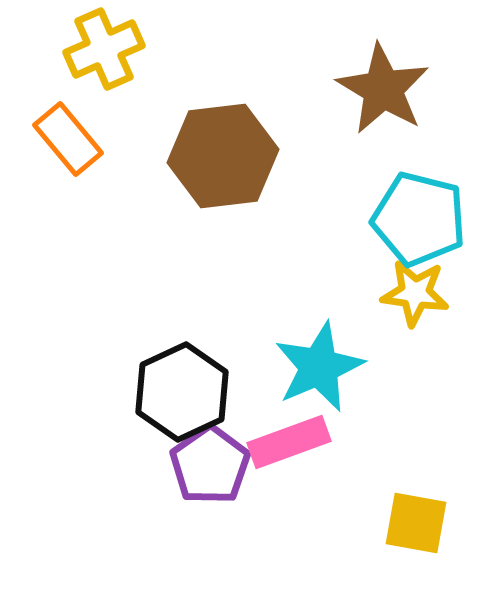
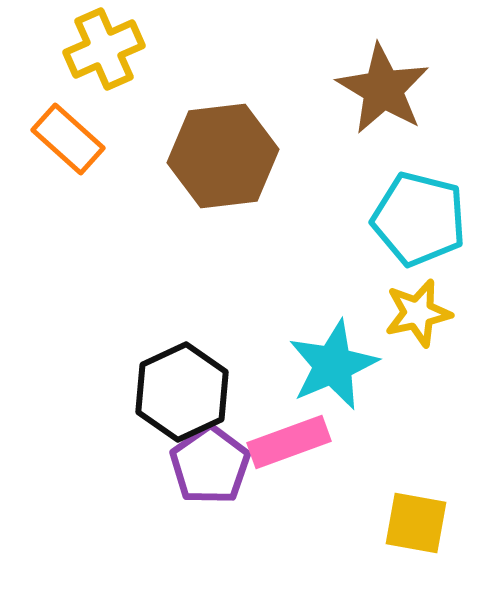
orange rectangle: rotated 8 degrees counterclockwise
yellow star: moved 3 px right, 20 px down; rotated 20 degrees counterclockwise
cyan star: moved 14 px right, 2 px up
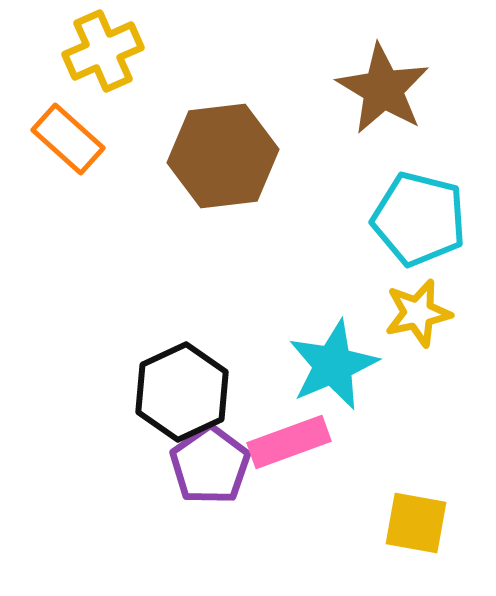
yellow cross: moved 1 px left, 2 px down
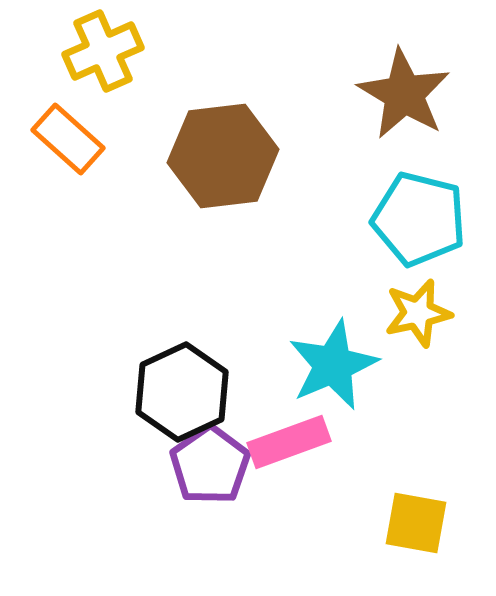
brown star: moved 21 px right, 5 px down
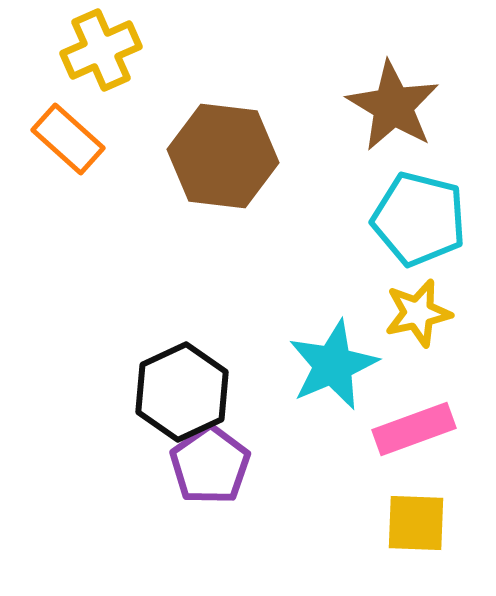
yellow cross: moved 2 px left, 1 px up
brown star: moved 11 px left, 12 px down
brown hexagon: rotated 14 degrees clockwise
pink rectangle: moved 125 px right, 13 px up
yellow square: rotated 8 degrees counterclockwise
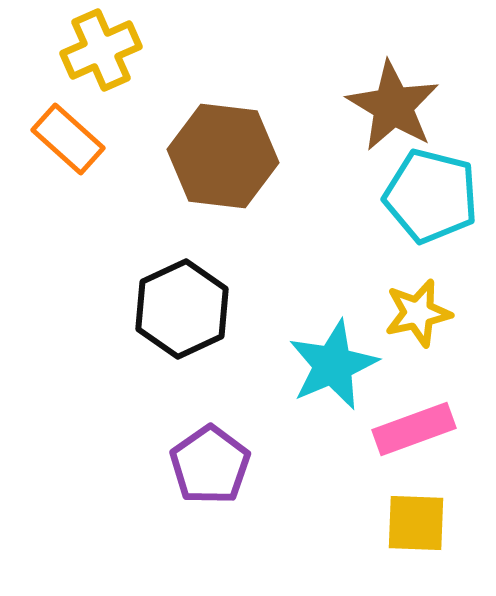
cyan pentagon: moved 12 px right, 23 px up
black hexagon: moved 83 px up
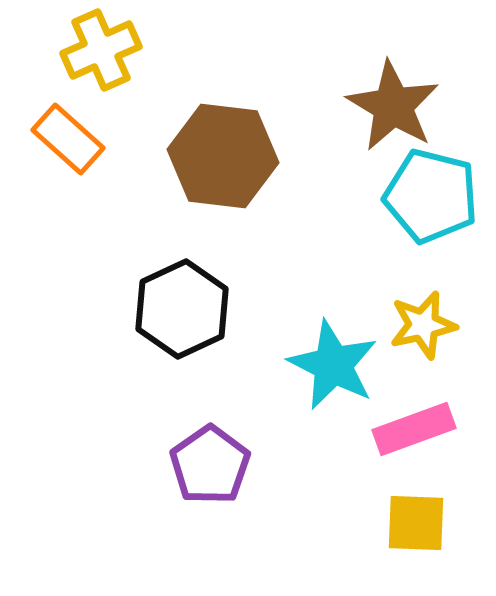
yellow star: moved 5 px right, 12 px down
cyan star: rotated 22 degrees counterclockwise
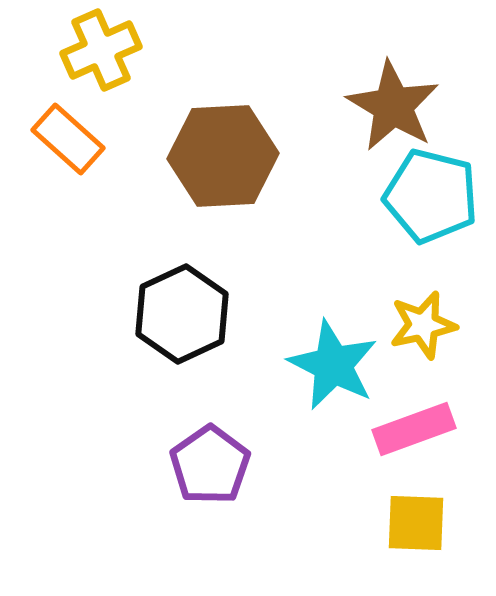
brown hexagon: rotated 10 degrees counterclockwise
black hexagon: moved 5 px down
